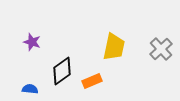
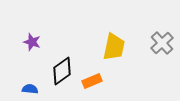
gray cross: moved 1 px right, 6 px up
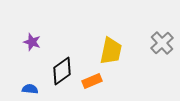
yellow trapezoid: moved 3 px left, 4 px down
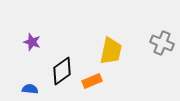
gray cross: rotated 25 degrees counterclockwise
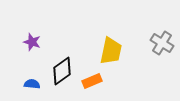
gray cross: rotated 10 degrees clockwise
blue semicircle: moved 2 px right, 5 px up
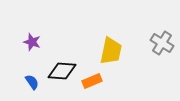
black diamond: rotated 40 degrees clockwise
blue semicircle: moved 2 px up; rotated 49 degrees clockwise
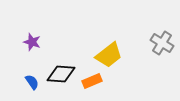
yellow trapezoid: moved 2 px left, 4 px down; rotated 40 degrees clockwise
black diamond: moved 1 px left, 3 px down
